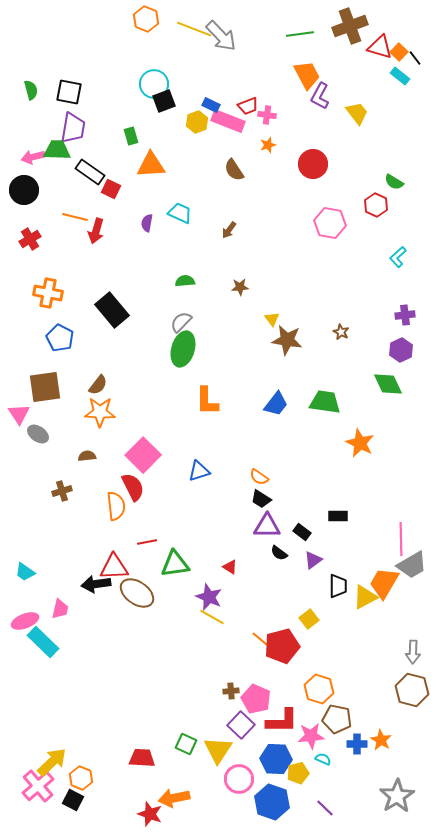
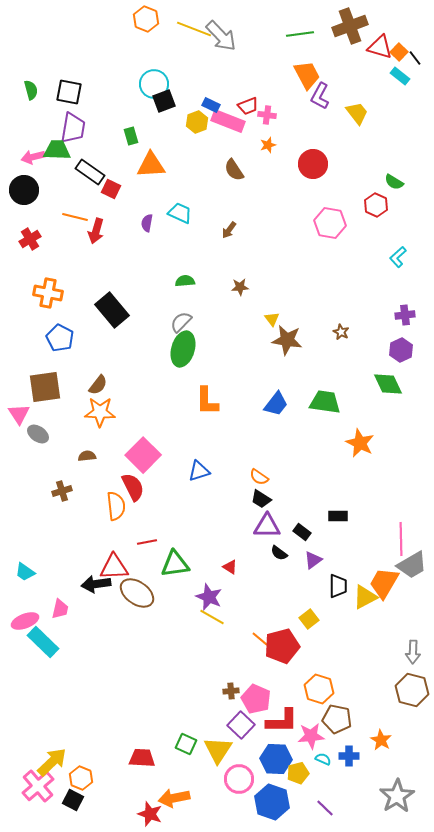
blue cross at (357, 744): moved 8 px left, 12 px down
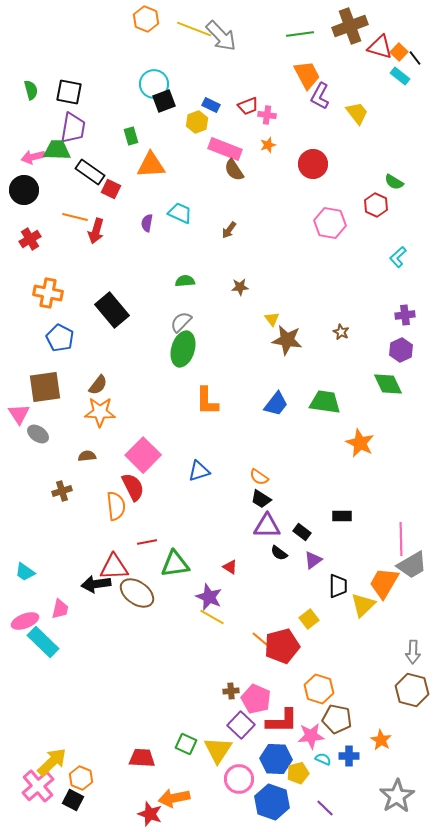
pink rectangle at (228, 121): moved 3 px left, 28 px down
black rectangle at (338, 516): moved 4 px right
yellow triangle at (365, 597): moved 2 px left, 8 px down; rotated 16 degrees counterclockwise
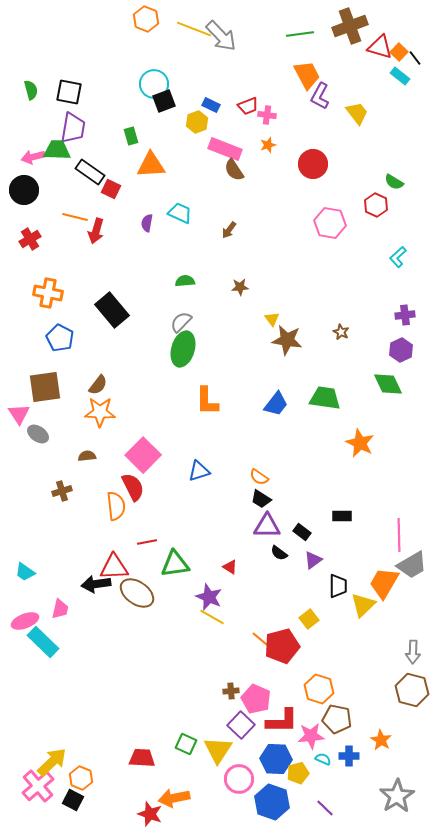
green trapezoid at (325, 402): moved 4 px up
pink line at (401, 539): moved 2 px left, 4 px up
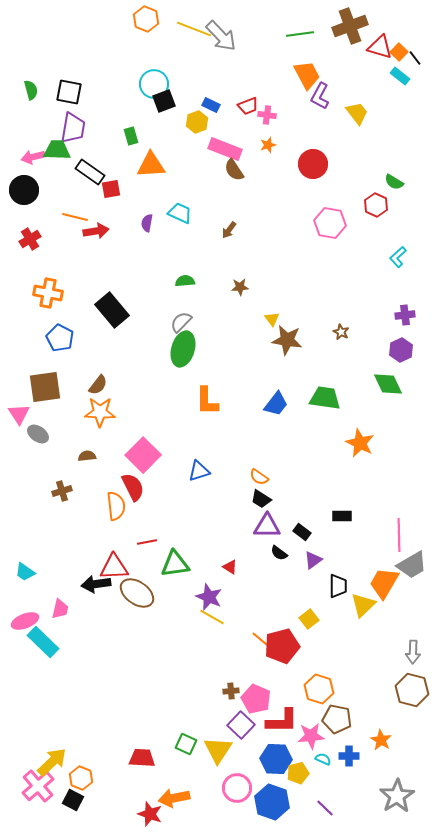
red square at (111, 189): rotated 36 degrees counterclockwise
red arrow at (96, 231): rotated 115 degrees counterclockwise
pink circle at (239, 779): moved 2 px left, 9 px down
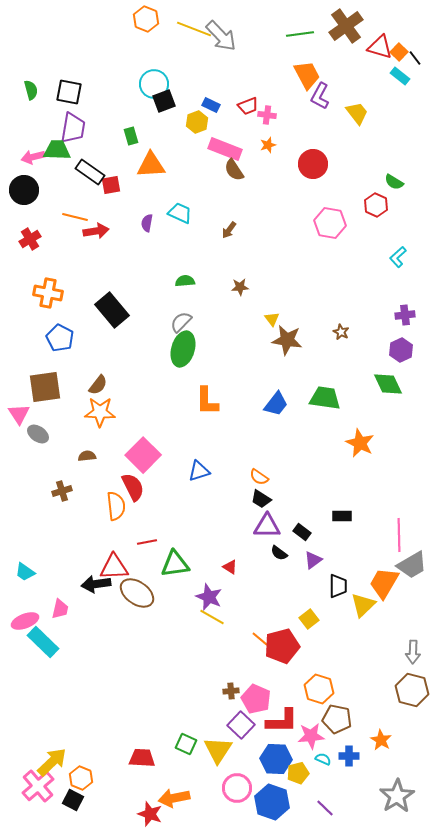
brown cross at (350, 26): moved 4 px left; rotated 16 degrees counterclockwise
red square at (111, 189): moved 4 px up
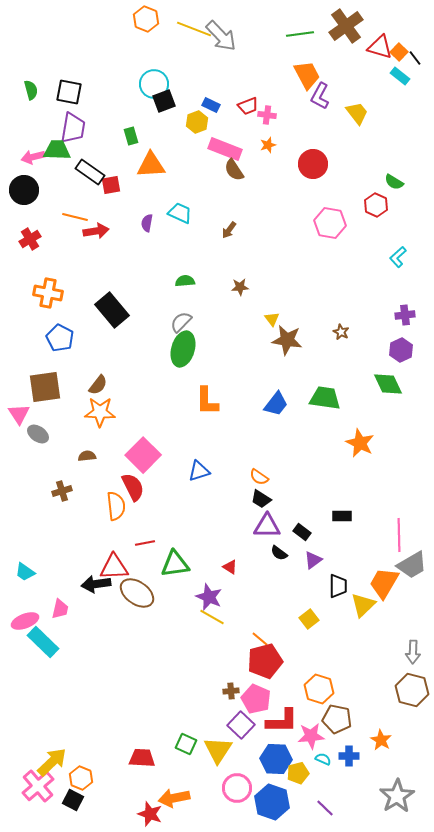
red line at (147, 542): moved 2 px left, 1 px down
red pentagon at (282, 646): moved 17 px left, 15 px down
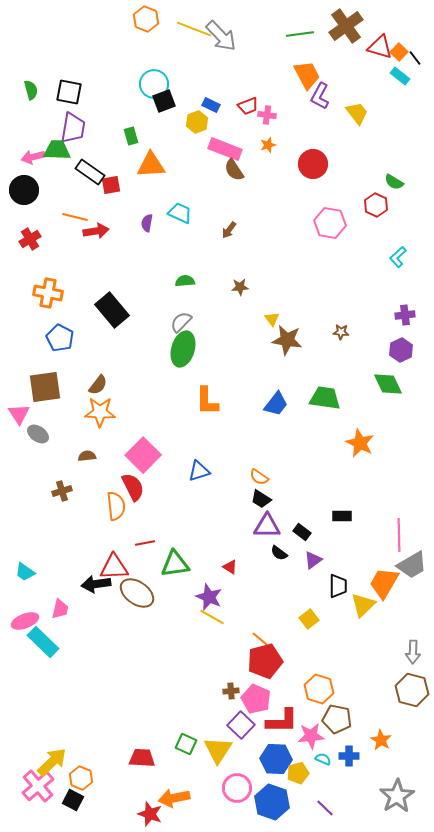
brown star at (341, 332): rotated 21 degrees counterclockwise
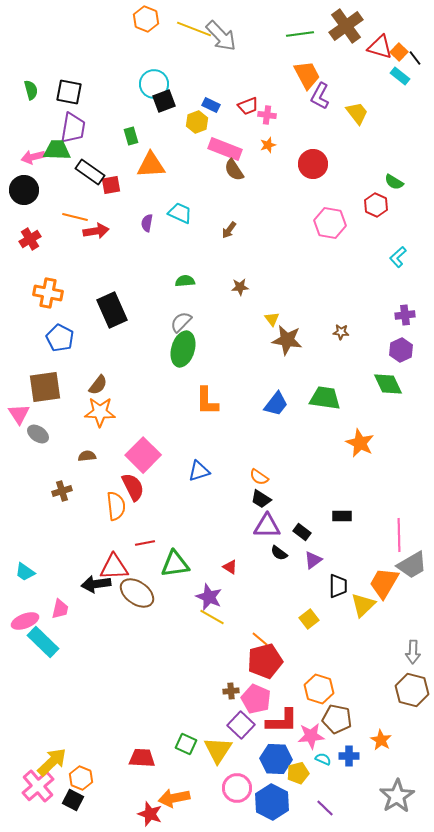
black rectangle at (112, 310): rotated 16 degrees clockwise
blue hexagon at (272, 802): rotated 8 degrees clockwise
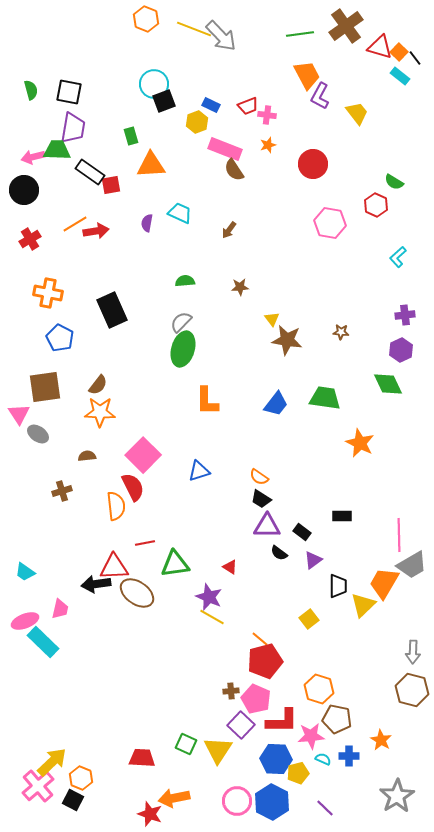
orange line at (75, 217): moved 7 px down; rotated 45 degrees counterclockwise
pink circle at (237, 788): moved 13 px down
